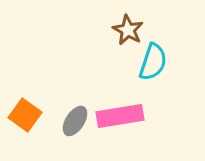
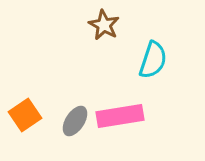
brown star: moved 24 px left, 5 px up
cyan semicircle: moved 2 px up
orange square: rotated 20 degrees clockwise
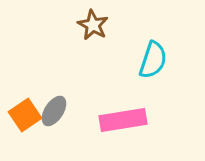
brown star: moved 11 px left
pink rectangle: moved 3 px right, 4 px down
gray ellipse: moved 21 px left, 10 px up
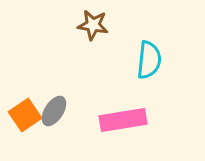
brown star: rotated 20 degrees counterclockwise
cyan semicircle: moved 4 px left; rotated 12 degrees counterclockwise
